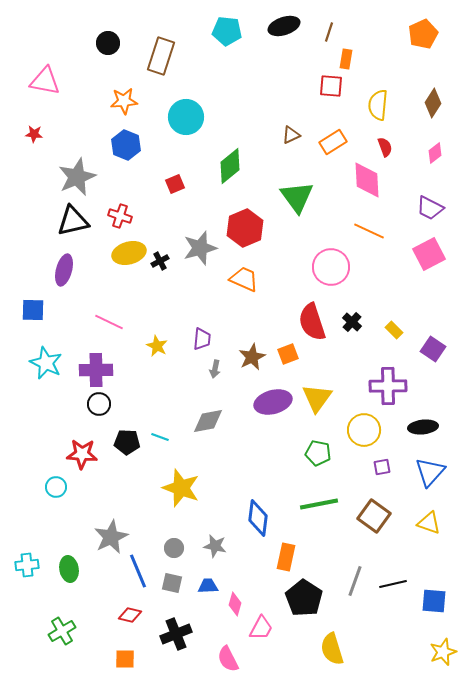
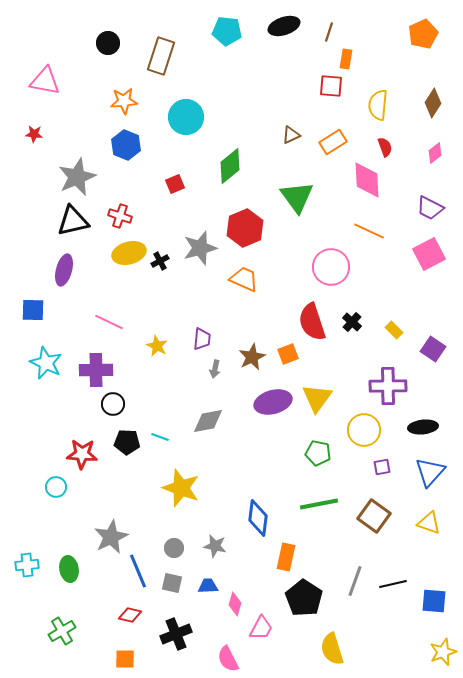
black circle at (99, 404): moved 14 px right
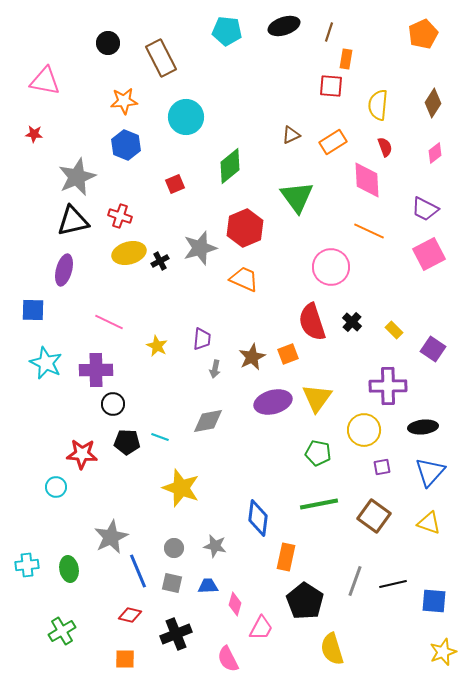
brown rectangle at (161, 56): moved 2 px down; rotated 45 degrees counterclockwise
purple trapezoid at (430, 208): moved 5 px left, 1 px down
black pentagon at (304, 598): moved 1 px right, 3 px down
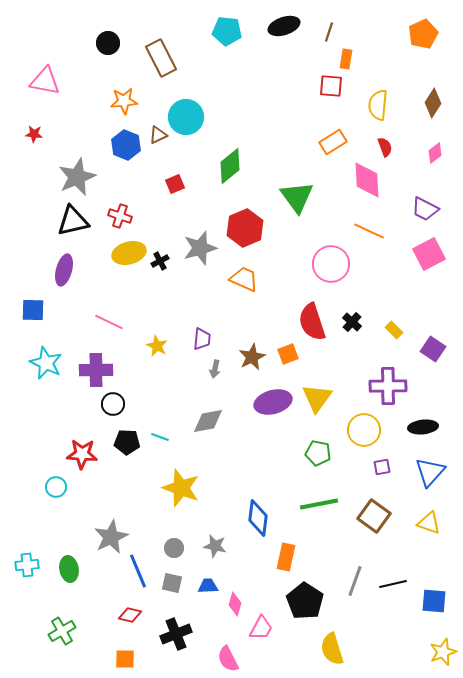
brown triangle at (291, 135): moved 133 px left
pink circle at (331, 267): moved 3 px up
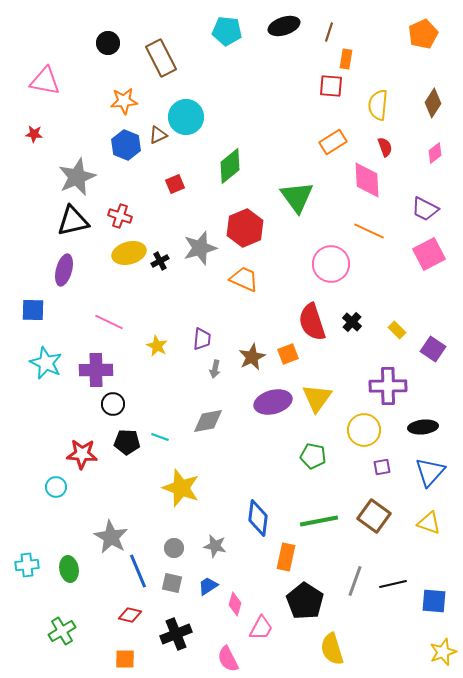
yellow rectangle at (394, 330): moved 3 px right
green pentagon at (318, 453): moved 5 px left, 3 px down
green line at (319, 504): moved 17 px down
gray star at (111, 537): rotated 16 degrees counterclockwise
blue trapezoid at (208, 586): rotated 30 degrees counterclockwise
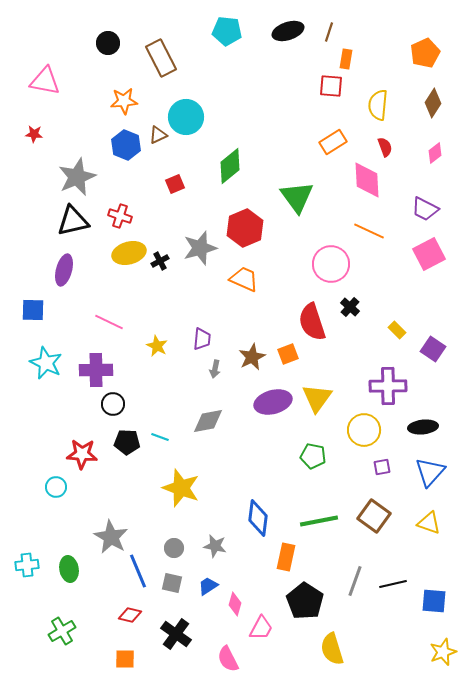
black ellipse at (284, 26): moved 4 px right, 5 px down
orange pentagon at (423, 34): moved 2 px right, 19 px down
black cross at (352, 322): moved 2 px left, 15 px up
black cross at (176, 634): rotated 32 degrees counterclockwise
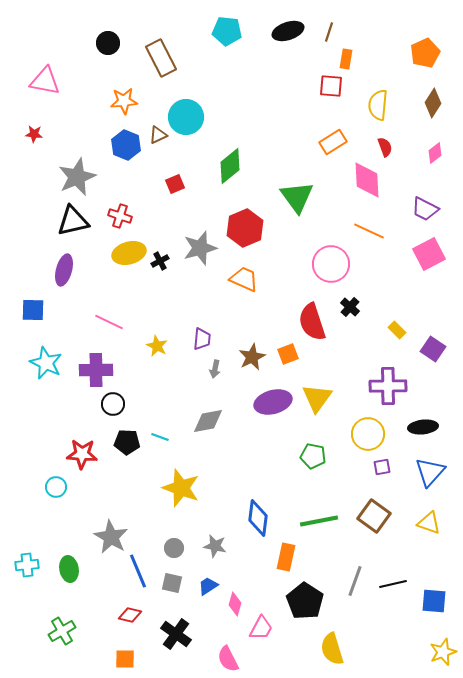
yellow circle at (364, 430): moved 4 px right, 4 px down
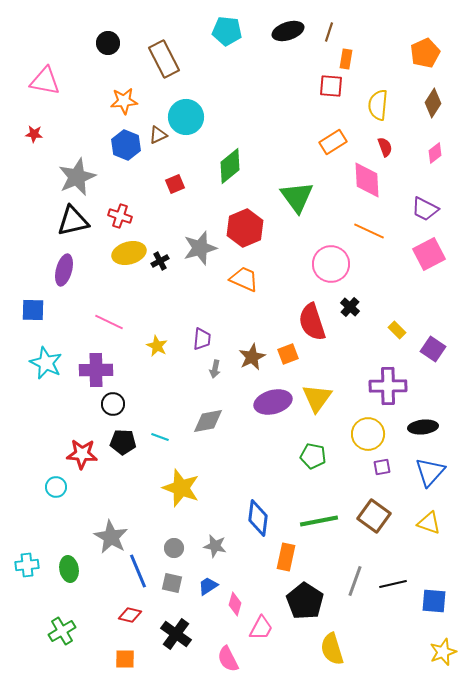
brown rectangle at (161, 58): moved 3 px right, 1 px down
black pentagon at (127, 442): moved 4 px left
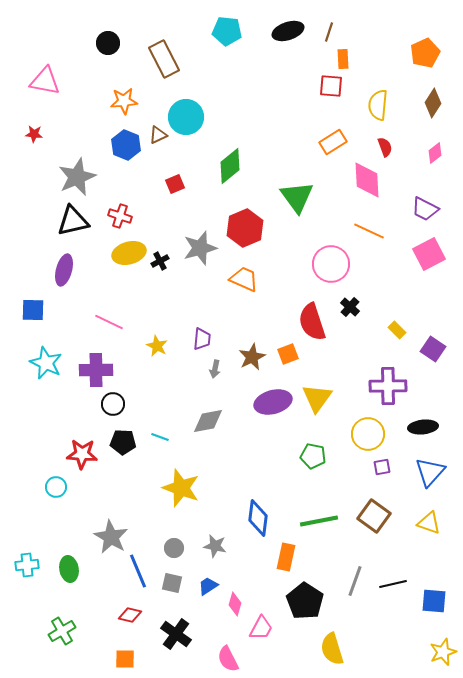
orange rectangle at (346, 59): moved 3 px left; rotated 12 degrees counterclockwise
